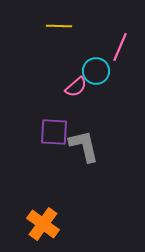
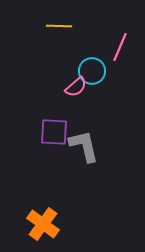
cyan circle: moved 4 px left
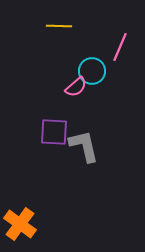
orange cross: moved 23 px left
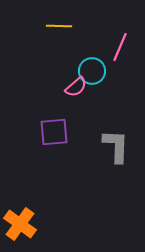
purple square: rotated 8 degrees counterclockwise
gray L-shape: moved 32 px right; rotated 15 degrees clockwise
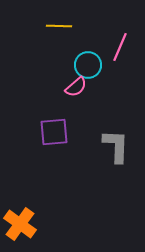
cyan circle: moved 4 px left, 6 px up
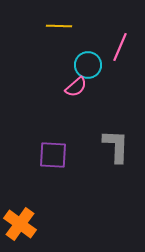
purple square: moved 1 px left, 23 px down; rotated 8 degrees clockwise
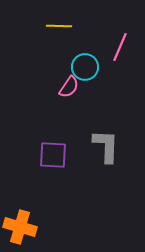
cyan circle: moved 3 px left, 2 px down
pink semicircle: moved 7 px left; rotated 15 degrees counterclockwise
gray L-shape: moved 10 px left
orange cross: moved 3 px down; rotated 20 degrees counterclockwise
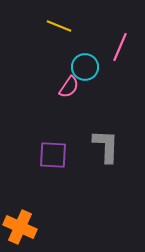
yellow line: rotated 20 degrees clockwise
orange cross: rotated 8 degrees clockwise
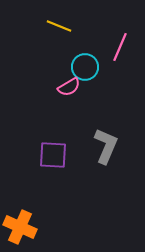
pink semicircle: rotated 25 degrees clockwise
gray L-shape: rotated 21 degrees clockwise
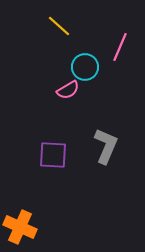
yellow line: rotated 20 degrees clockwise
pink semicircle: moved 1 px left, 3 px down
